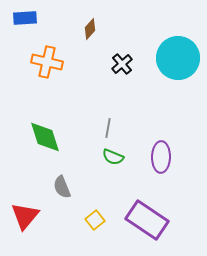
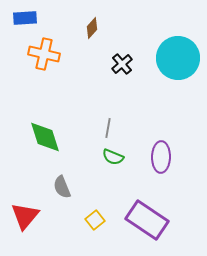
brown diamond: moved 2 px right, 1 px up
orange cross: moved 3 px left, 8 px up
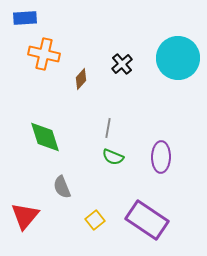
brown diamond: moved 11 px left, 51 px down
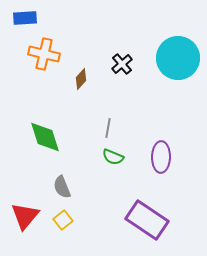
yellow square: moved 32 px left
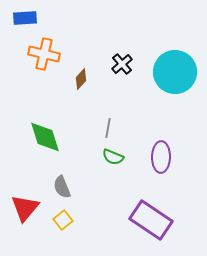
cyan circle: moved 3 px left, 14 px down
red triangle: moved 8 px up
purple rectangle: moved 4 px right
